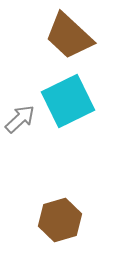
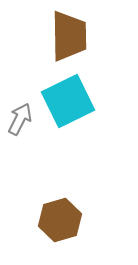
brown trapezoid: rotated 134 degrees counterclockwise
gray arrow: rotated 20 degrees counterclockwise
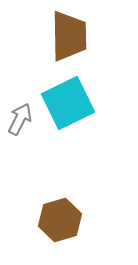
cyan square: moved 2 px down
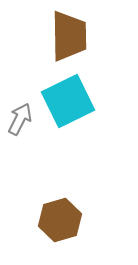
cyan square: moved 2 px up
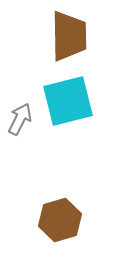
cyan square: rotated 12 degrees clockwise
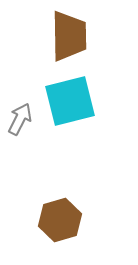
cyan square: moved 2 px right
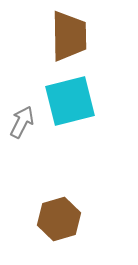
gray arrow: moved 2 px right, 3 px down
brown hexagon: moved 1 px left, 1 px up
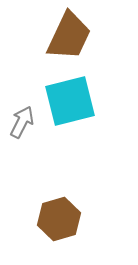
brown trapezoid: rotated 26 degrees clockwise
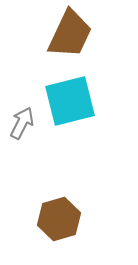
brown trapezoid: moved 1 px right, 2 px up
gray arrow: moved 1 px down
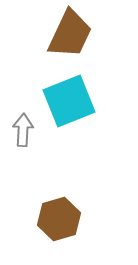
cyan square: moved 1 px left; rotated 8 degrees counterclockwise
gray arrow: moved 1 px right, 7 px down; rotated 24 degrees counterclockwise
